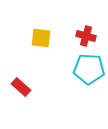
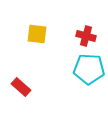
yellow square: moved 4 px left, 4 px up
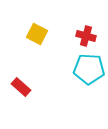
yellow square: rotated 20 degrees clockwise
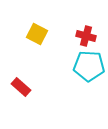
cyan pentagon: moved 3 px up
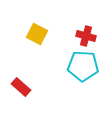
cyan pentagon: moved 6 px left
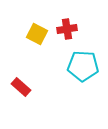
red cross: moved 19 px left, 7 px up; rotated 24 degrees counterclockwise
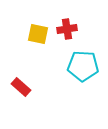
yellow square: moved 1 px right; rotated 15 degrees counterclockwise
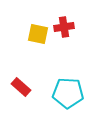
red cross: moved 3 px left, 2 px up
cyan pentagon: moved 15 px left, 27 px down
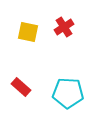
red cross: rotated 24 degrees counterclockwise
yellow square: moved 10 px left, 2 px up
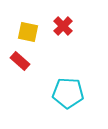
red cross: moved 1 px left, 1 px up; rotated 12 degrees counterclockwise
red rectangle: moved 1 px left, 26 px up
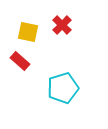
red cross: moved 1 px left, 1 px up
cyan pentagon: moved 5 px left, 5 px up; rotated 20 degrees counterclockwise
